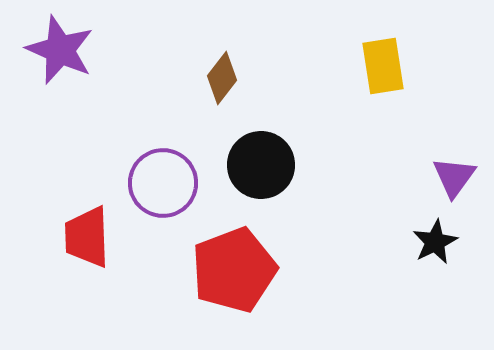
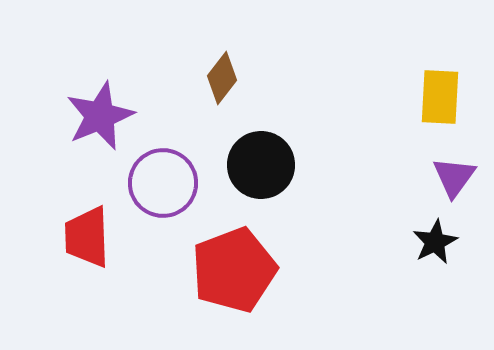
purple star: moved 40 px right, 66 px down; rotated 26 degrees clockwise
yellow rectangle: moved 57 px right, 31 px down; rotated 12 degrees clockwise
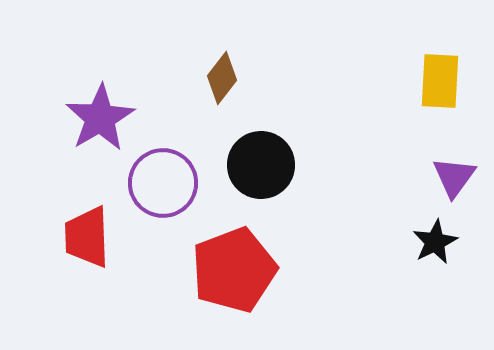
yellow rectangle: moved 16 px up
purple star: moved 2 px down; rotated 8 degrees counterclockwise
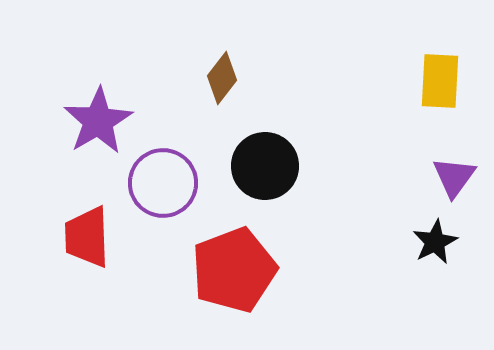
purple star: moved 2 px left, 3 px down
black circle: moved 4 px right, 1 px down
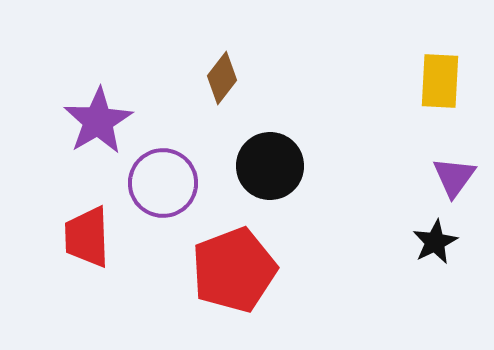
black circle: moved 5 px right
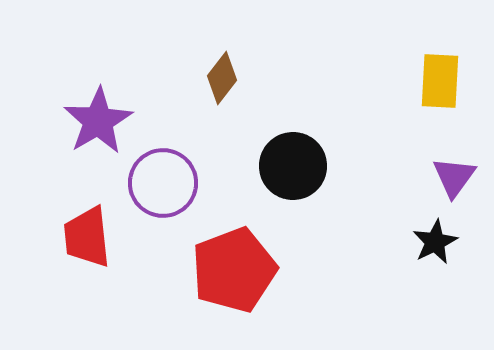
black circle: moved 23 px right
red trapezoid: rotated 4 degrees counterclockwise
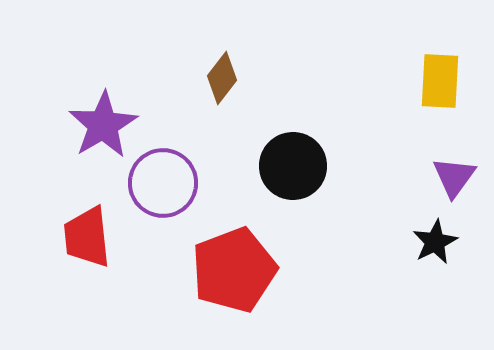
purple star: moved 5 px right, 4 px down
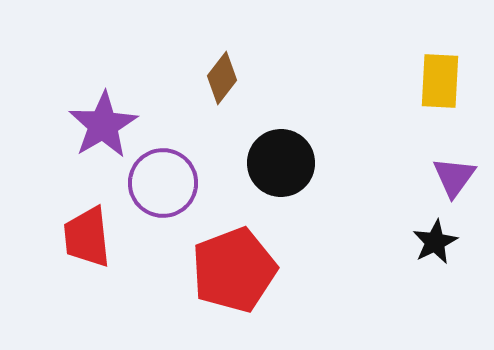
black circle: moved 12 px left, 3 px up
